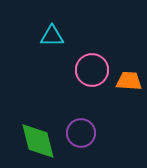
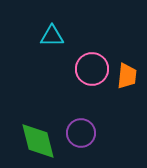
pink circle: moved 1 px up
orange trapezoid: moved 2 px left, 5 px up; rotated 92 degrees clockwise
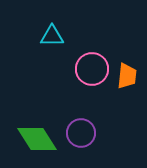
green diamond: moved 1 px left, 2 px up; rotated 18 degrees counterclockwise
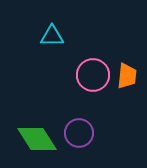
pink circle: moved 1 px right, 6 px down
purple circle: moved 2 px left
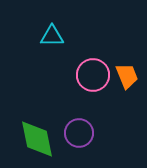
orange trapezoid: rotated 28 degrees counterclockwise
green diamond: rotated 21 degrees clockwise
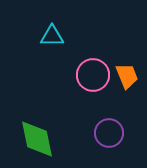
purple circle: moved 30 px right
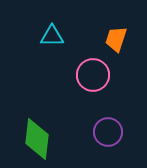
orange trapezoid: moved 11 px left, 37 px up; rotated 140 degrees counterclockwise
purple circle: moved 1 px left, 1 px up
green diamond: rotated 18 degrees clockwise
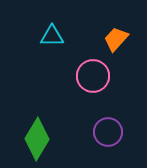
orange trapezoid: rotated 24 degrees clockwise
pink circle: moved 1 px down
green diamond: rotated 24 degrees clockwise
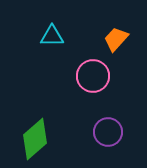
green diamond: moved 2 px left; rotated 18 degrees clockwise
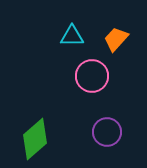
cyan triangle: moved 20 px right
pink circle: moved 1 px left
purple circle: moved 1 px left
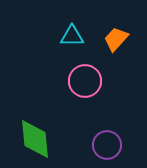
pink circle: moved 7 px left, 5 px down
purple circle: moved 13 px down
green diamond: rotated 54 degrees counterclockwise
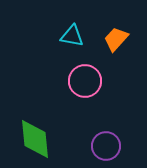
cyan triangle: rotated 10 degrees clockwise
purple circle: moved 1 px left, 1 px down
